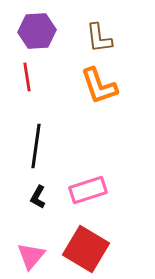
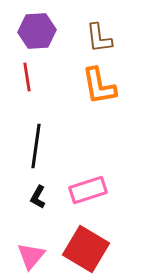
orange L-shape: rotated 9 degrees clockwise
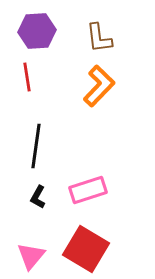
orange L-shape: rotated 126 degrees counterclockwise
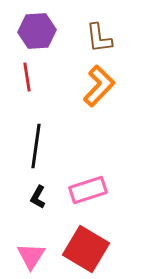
pink triangle: rotated 8 degrees counterclockwise
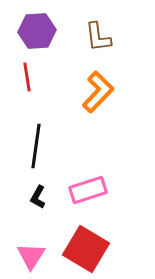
brown L-shape: moved 1 px left, 1 px up
orange L-shape: moved 1 px left, 6 px down
